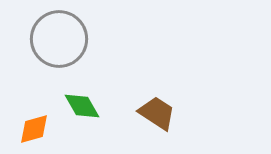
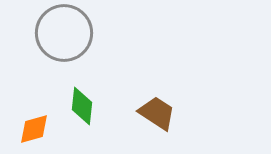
gray circle: moved 5 px right, 6 px up
green diamond: rotated 36 degrees clockwise
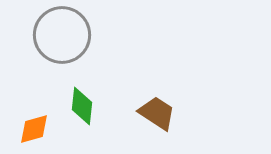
gray circle: moved 2 px left, 2 px down
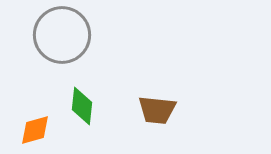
brown trapezoid: moved 3 px up; rotated 153 degrees clockwise
orange diamond: moved 1 px right, 1 px down
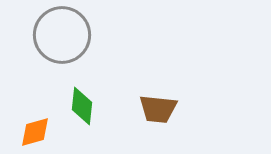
brown trapezoid: moved 1 px right, 1 px up
orange diamond: moved 2 px down
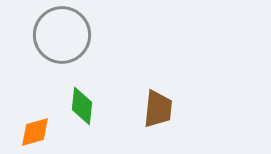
brown trapezoid: rotated 90 degrees counterclockwise
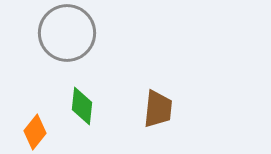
gray circle: moved 5 px right, 2 px up
orange diamond: rotated 36 degrees counterclockwise
